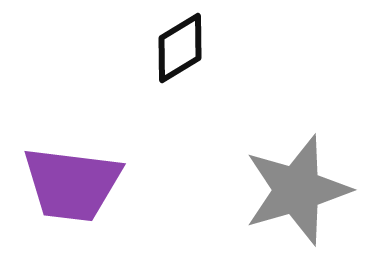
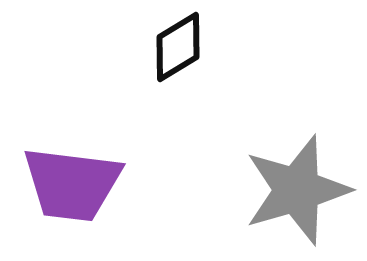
black diamond: moved 2 px left, 1 px up
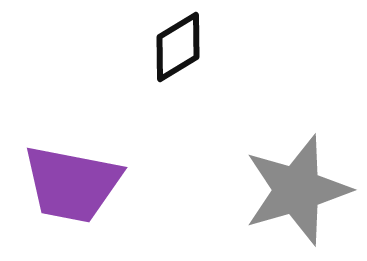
purple trapezoid: rotated 4 degrees clockwise
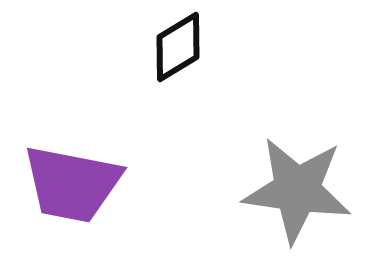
gray star: rotated 24 degrees clockwise
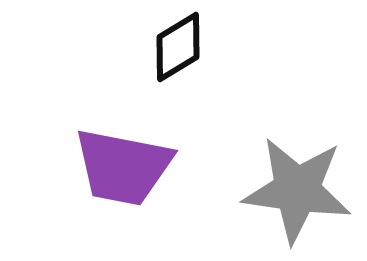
purple trapezoid: moved 51 px right, 17 px up
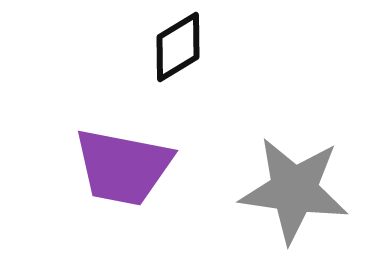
gray star: moved 3 px left
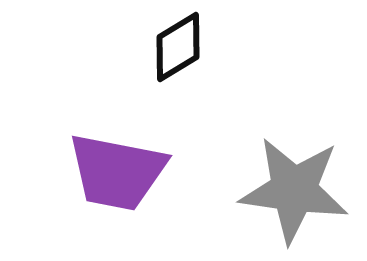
purple trapezoid: moved 6 px left, 5 px down
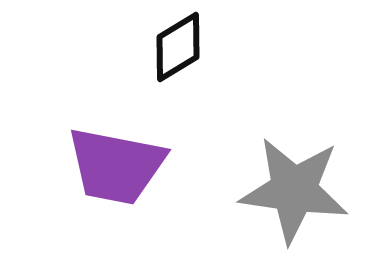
purple trapezoid: moved 1 px left, 6 px up
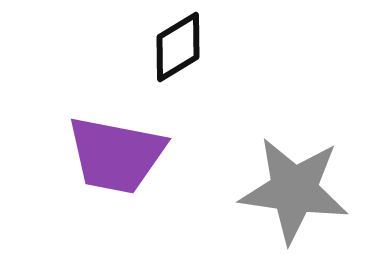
purple trapezoid: moved 11 px up
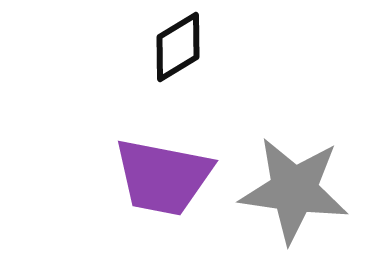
purple trapezoid: moved 47 px right, 22 px down
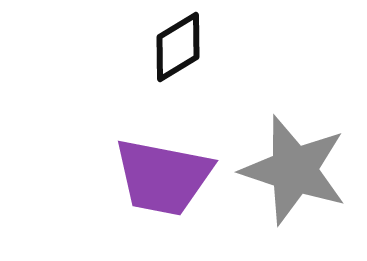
gray star: moved 20 px up; rotated 10 degrees clockwise
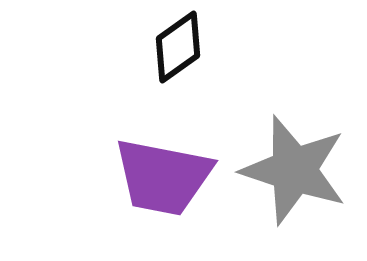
black diamond: rotated 4 degrees counterclockwise
